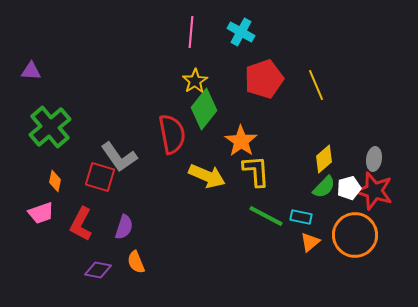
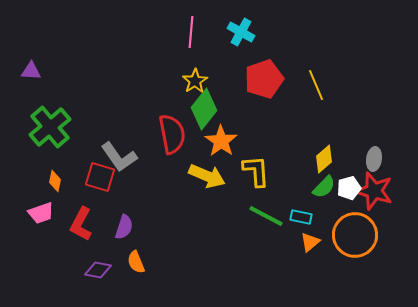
orange star: moved 20 px left
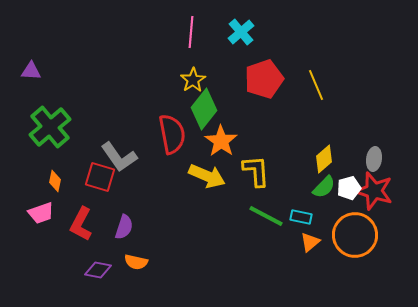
cyan cross: rotated 20 degrees clockwise
yellow star: moved 2 px left, 1 px up
orange semicircle: rotated 55 degrees counterclockwise
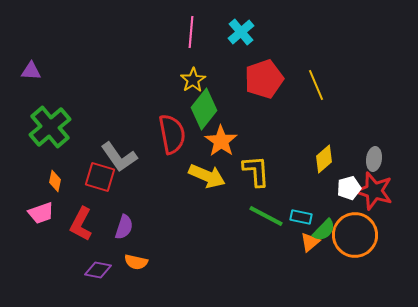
green semicircle: moved 43 px down
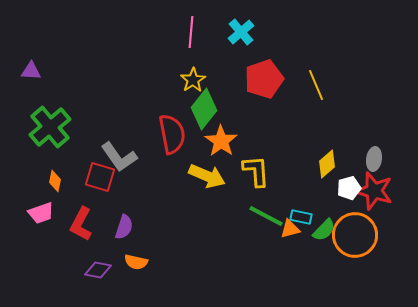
yellow diamond: moved 3 px right, 5 px down
orange triangle: moved 20 px left, 13 px up; rotated 25 degrees clockwise
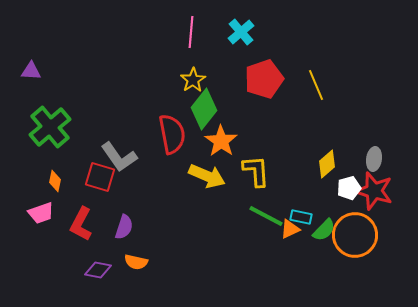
orange triangle: rotated 10 degrees counterclockwise
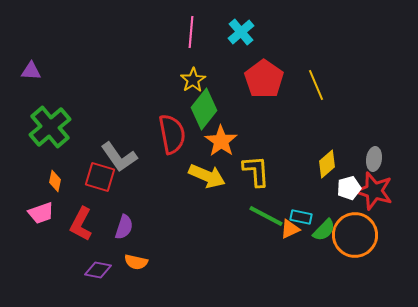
red pentagon: rotated 18 degrees counterclockwise
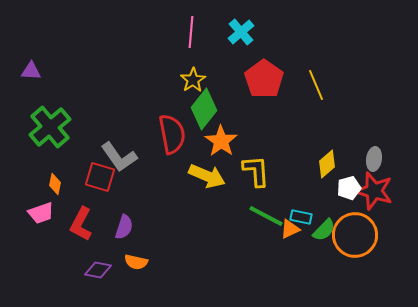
orange diamond: moved 3 px down
